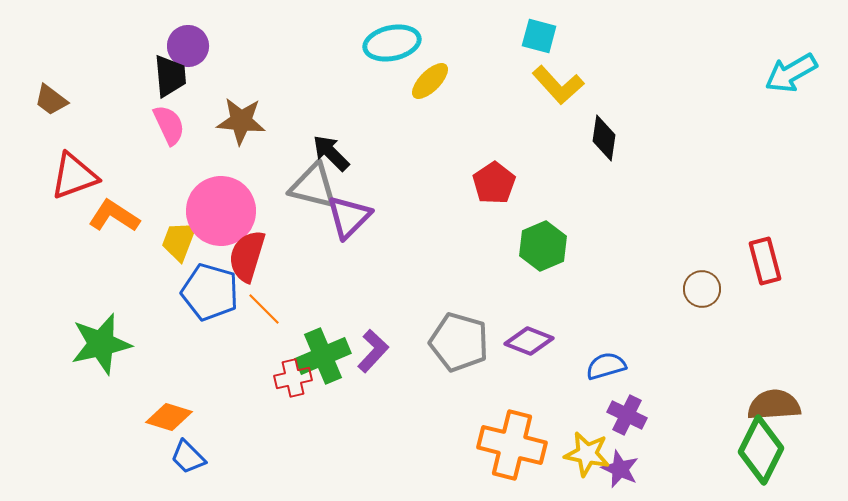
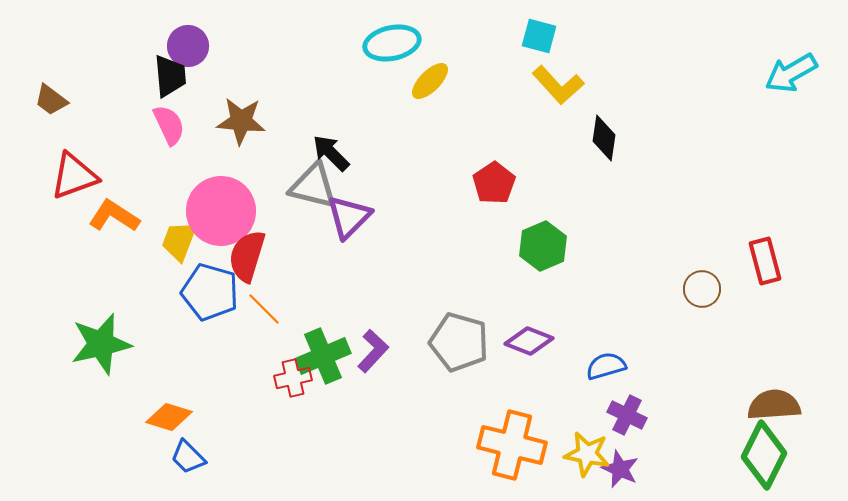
green diamond: moved 3 px right, 5 px down
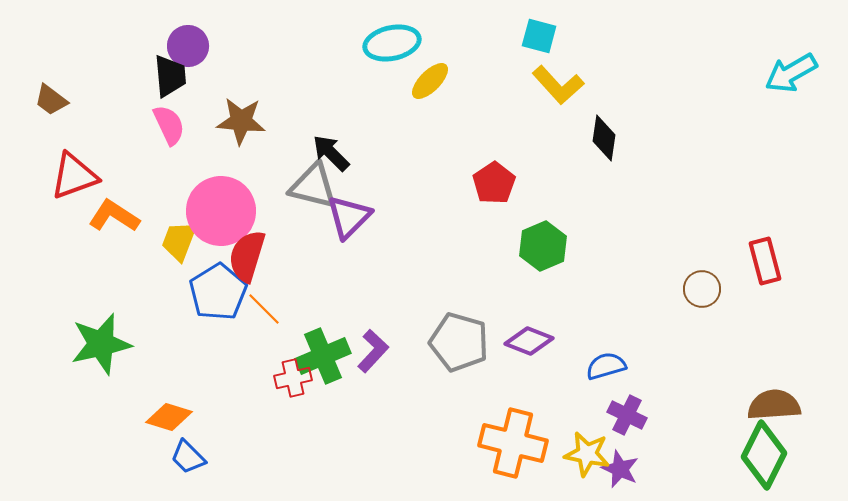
blue pentagon: moved 8 px right; rotated 24 degrees clockwise
orange cross: moved 1 px right, 2 px up
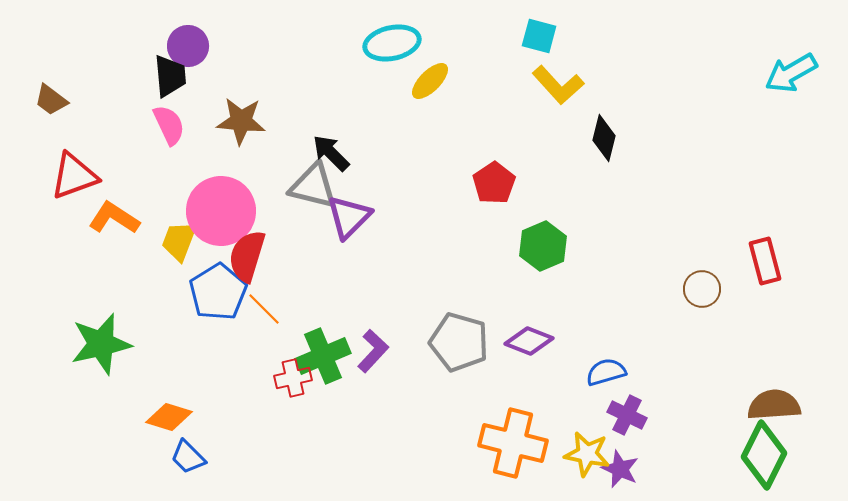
black diamond: rotated 6 degrees clockwise
orange L-shape: moved 2 px down
blue semicircle: moved 6 px down
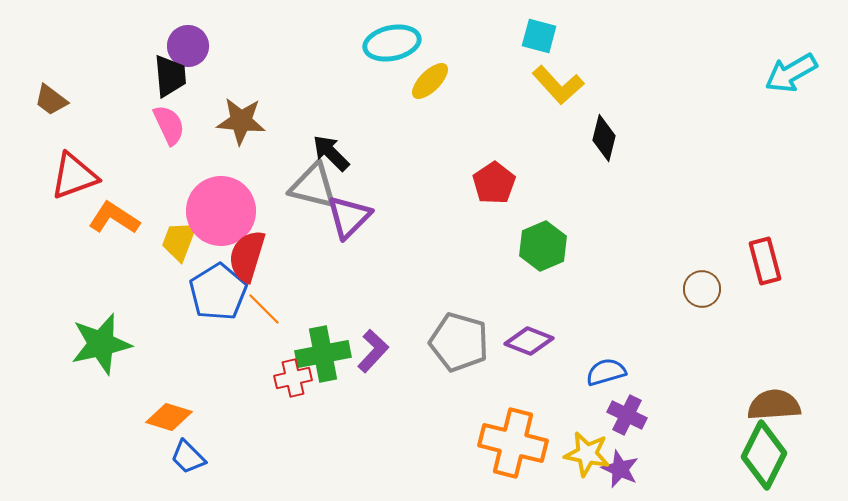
green cross: moved 2 px up; rotated 12 degrees clockwise
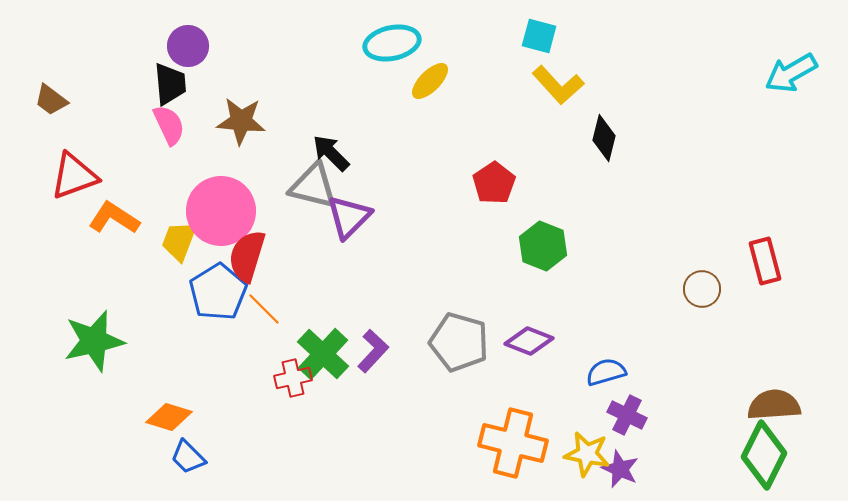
black trapezoid: moved 8 px down
green hexagon: rotated 15 degrees counterclockwise
green star: moved 7 px left, 3 px up
green cross: rotated 36 degrees counterclockwise
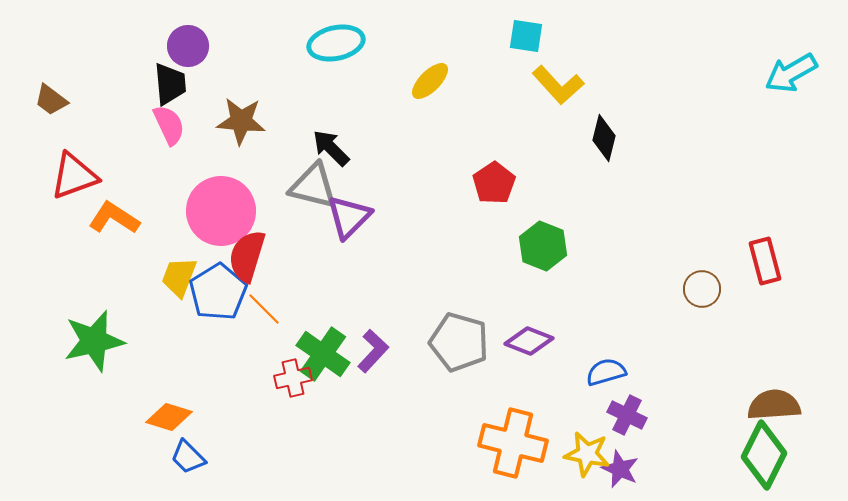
cyan square: moved 13 px left; rotated 6 degrees counterclockwise
cyan ellipse: moved 56 px left
black arrow: moved 5 px up
yellow trapezoid: moved 36 px down
green cross: rotated 8 degrees counterclockwise
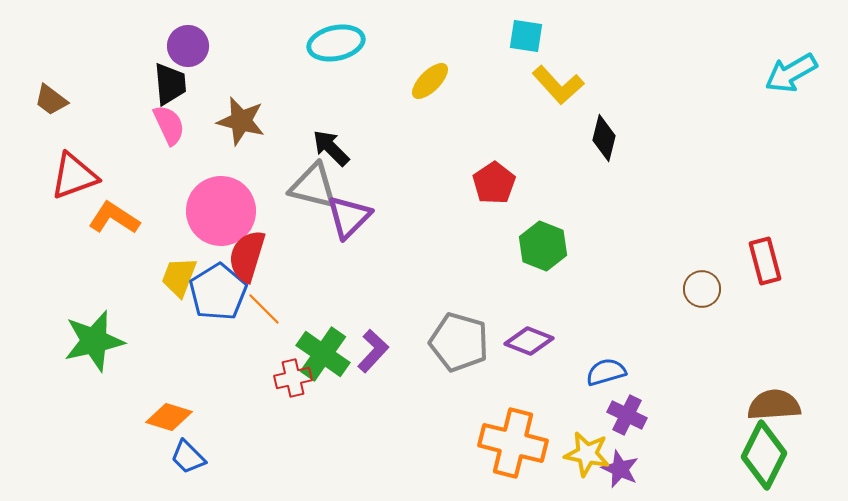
brown star: rotated 9 degrees clockwise
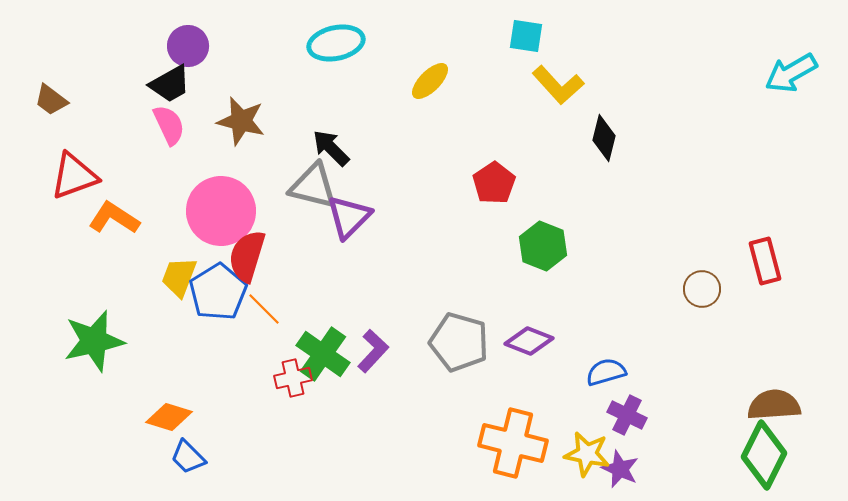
black trapezoid: rotated 66 degrees clockwise
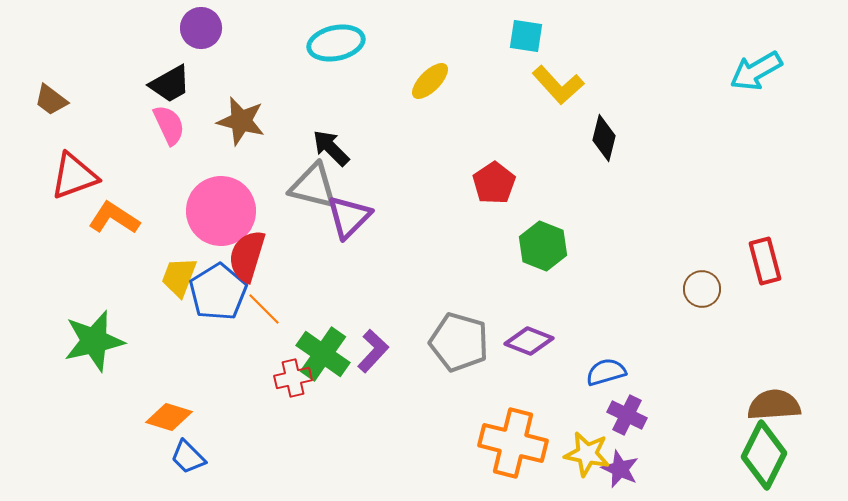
purple circle: moved 13 px right, 18 px up
cyan arrow: moved 35 px left, 2 px up
